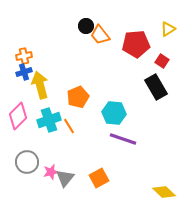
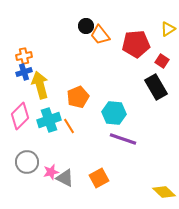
pink diamond: moved 2 px right
gray triangle: rotated 42 degrees counterclockwise
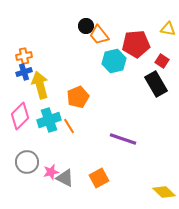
yellow triangle: rotated 42 degrees clockwise
orange trapezoid: moved 1 px left
black rectangle: moved 3 px up
cyan hexagon: moved 52 px up; rotated 20 degrees counterclockwise
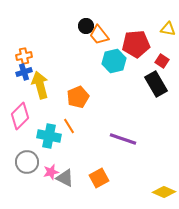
cyan cross: moved 16 px down; rotated 30 degrees clockwise
yellow diamond: rotated 20 degrees counterclockwise
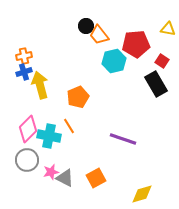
pink diamond: moved 8 px right, 13 px down
gray circle: moved 2 px up
orange square: moved 3 px left
yellow diamond: moved 22 px left, 2 px down; rotated 40 degrees counterclockwise
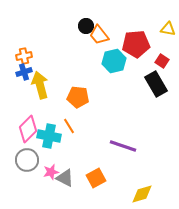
orange pentagon: rotated 30 degrees clockwise
purple line: moved 7 px down
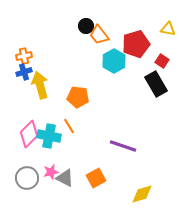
red pentagon: rotated 12 degrees counterclockwise
cyan hexagon: rotated 15 degrees counterclockwise
pink diamond: moved 1 px right, 5 px down
gray circle: moved 18 px down
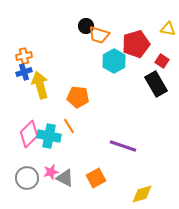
orange trapezoid: rotated 35 degrees counterclockwise
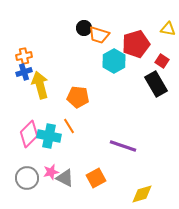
black circle: moved 2 px left, 2 px down
